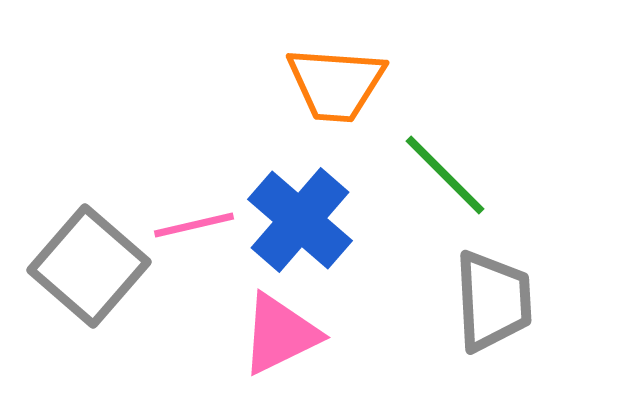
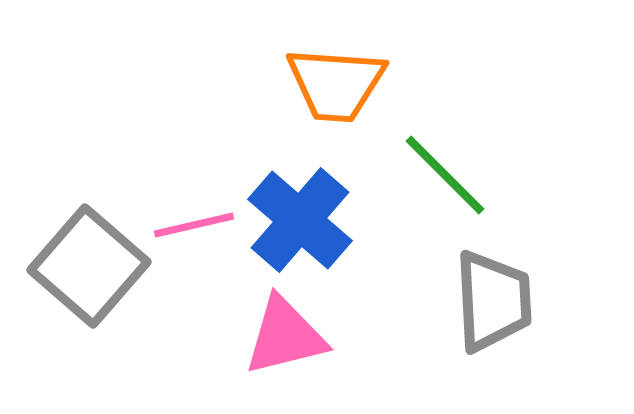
pink triangle: moved 5 px right, 2 px down; rotated 12 degrees clockwise
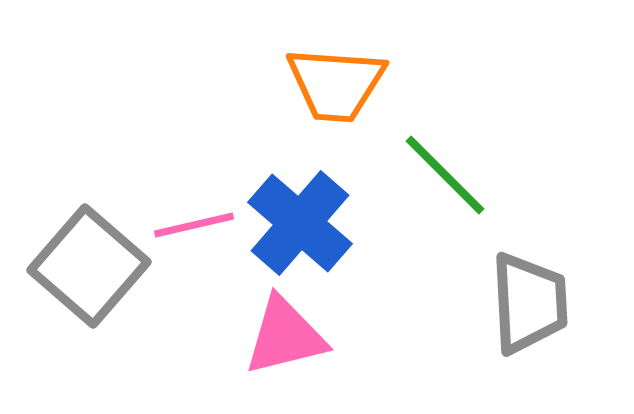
blue cross: moved 3 px down
gray trapezoid: moved 36 px right, 2 px down
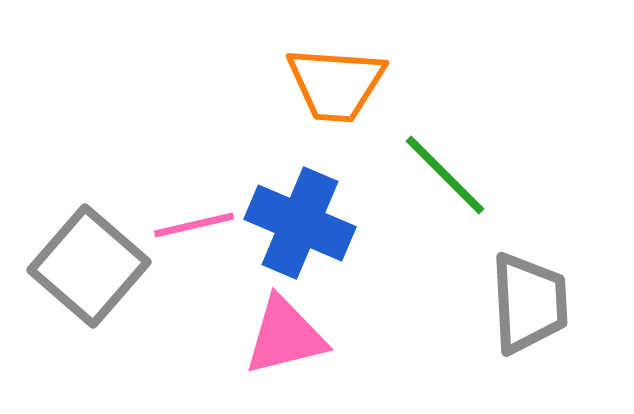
blue cross: rotated 18 degrees counterclockwise
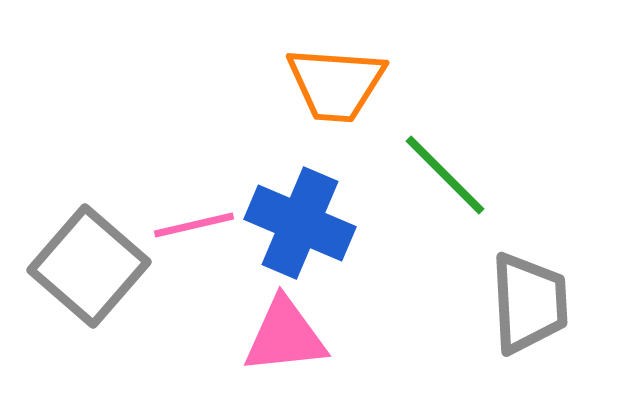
pink triangle: rotated 8 degrees clockwise
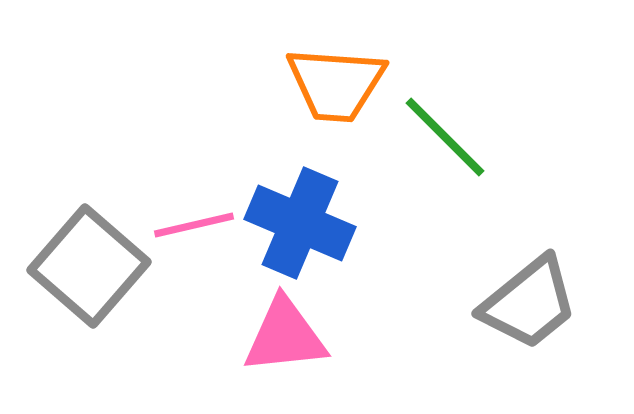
green line: moved 38 px up
gray trapezoid: rotated 54 degrees clockwise
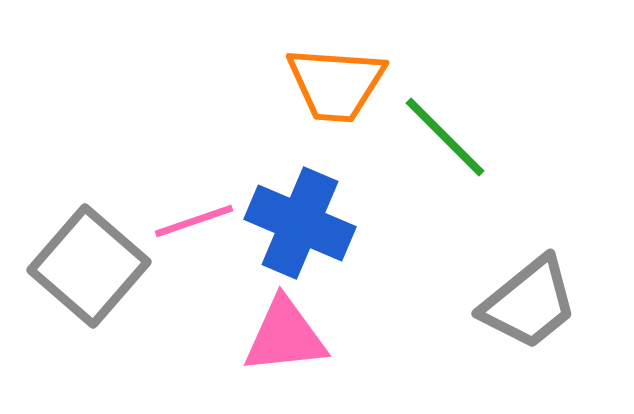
pink line: moved 4 px up; rotated 6 degrees counterclockwise
